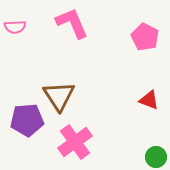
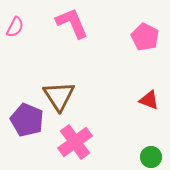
pink semicircle: rotated 60 degrees counterclockwise
purple pentagon: rotated 28 degrees clockwise
green circle: moved 5 px left
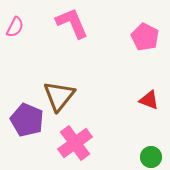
brown triangle: rotated 12 degrees clockwise
pink cross: moved 1 px down
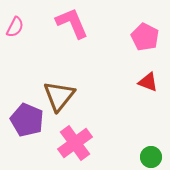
red triangle: moved 1 px left, 18 px up
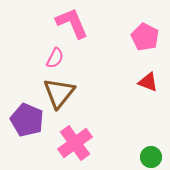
pink semicircle: moved 40 px right, 31 px down
brown triangle: moved 3 px up
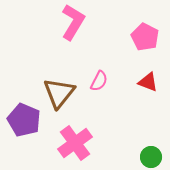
pink L-shape: moved 1 px right, 1 px up; rotated 54 degrees clockwise
pink semicircle: moved 44 px right, 23 px down
purple pentagon: moved 3 px left
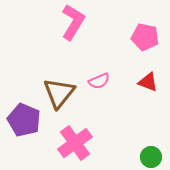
pink pentagon: rotated 16 degrees counterclockwise
pink semicircle: rotated 40 degrees clockwise
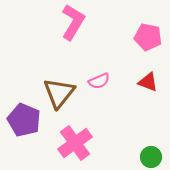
pink pentagon: moved 3 px right
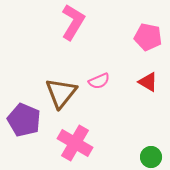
red triangle: rotated 10 degrees clockwise
brown triangle: moved 2 px right
pink cross: rotated 24 degrees counterclockwise
